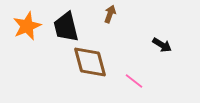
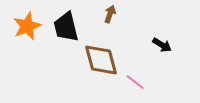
brown diamond: moved 11 px right, 2 px up
pink line: moved 1 px right, 1 px down
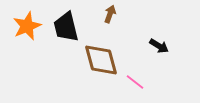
black arrow: moved 3 px left, 1 px down
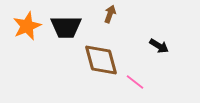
black trapezoid: rotated 76 degrees counterclockwise
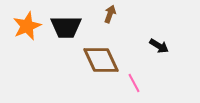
brown diamond: rotated 9 degrees counterclockwise
pink line: moved 1 px left, 1 px down; rotated 24 degrees clockwise
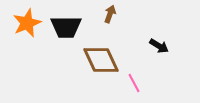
orange star: moved 3 px up
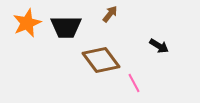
brown arrow: rotated 18 degrees clockwise
brown diamond: rotated 12 degrees counterclockwise
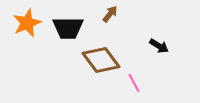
black trapezoid: moved 2 px right, 1 px down
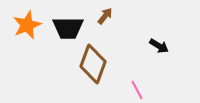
brown arrow: moved 5 px left, 2 px down
orange star: moved 2 px down
brown diamond: moved 8 px left, 4 px down; rotated 57 degrees clockwise
pink line: moved 3 px right, 7 px down
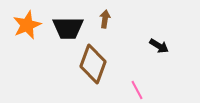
brown arrow: moved 3 px down; rotated 30 degrees counterclockwise
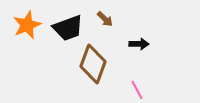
brown arrow: rotated 126 degrees clockwise
black trapezoid: rotated 20 degrees counterclockwise
black arrow: moved 20 px left, 2 px up; rotated 30 degrees counterclockwise
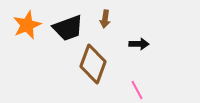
brown arrow: rotated 54 degrees clockwise
